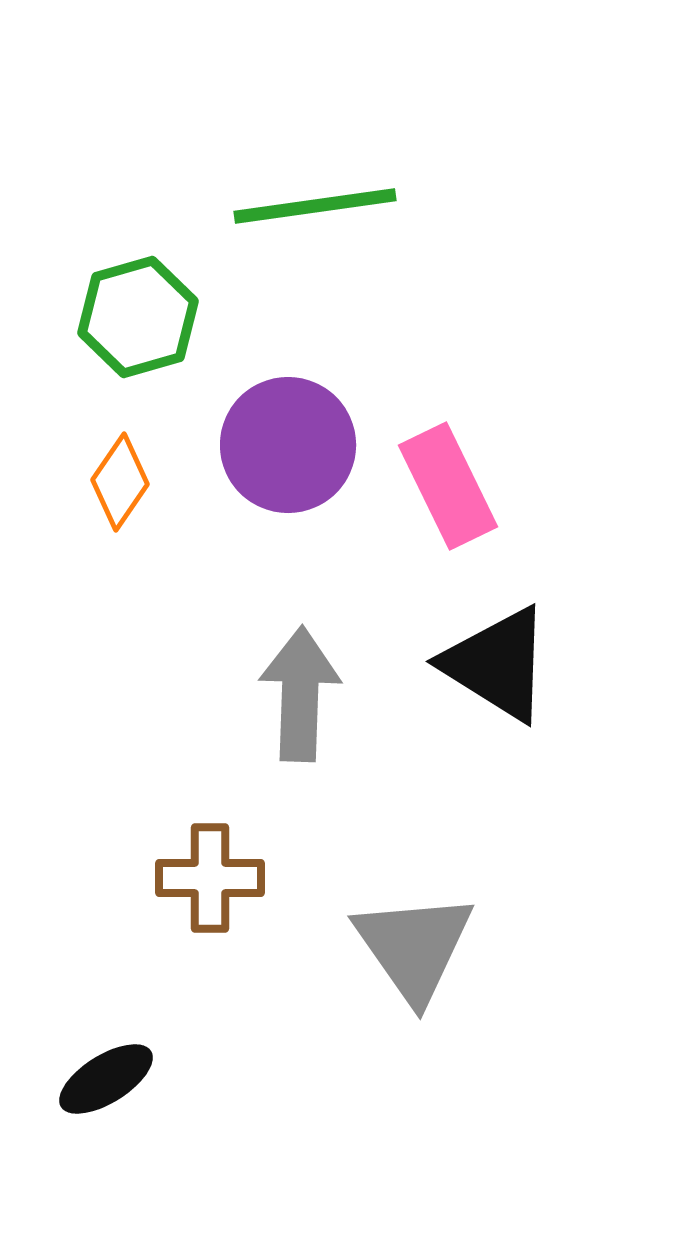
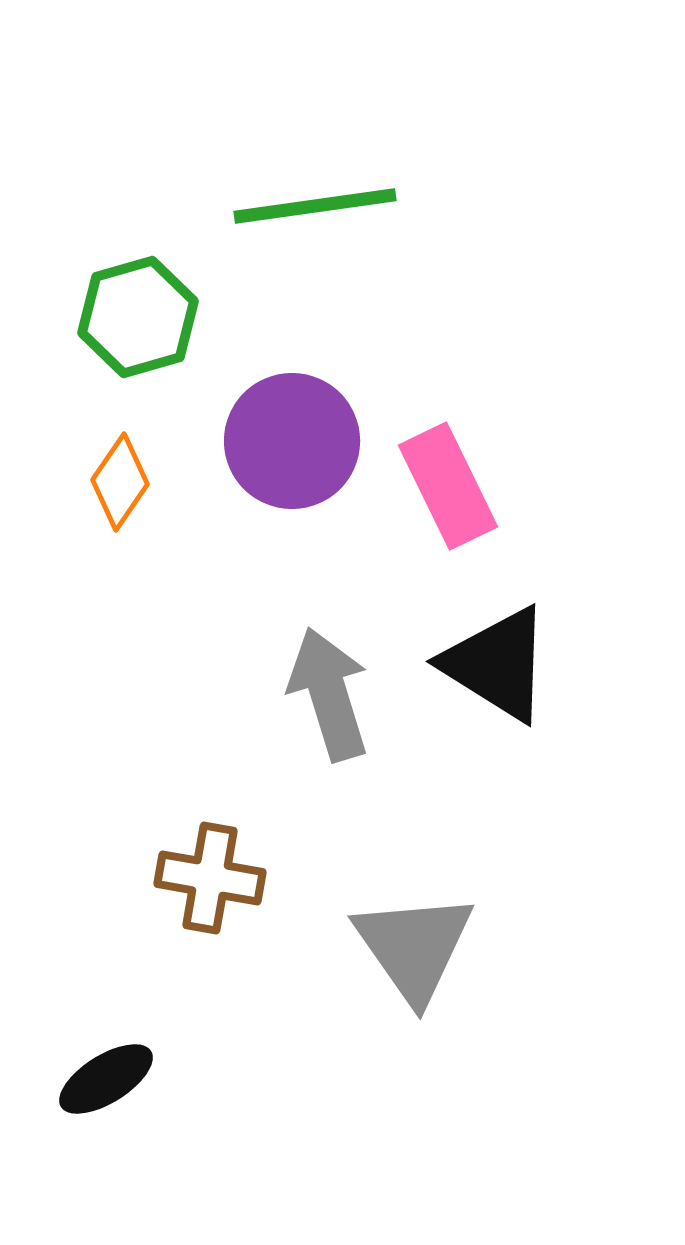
purple circle: moved 4 px right, 4 px up
gray arrow: moved 29 px right; rotated 19 degrees counterclockwise
brown cross: rotated 10 degrees clockwise
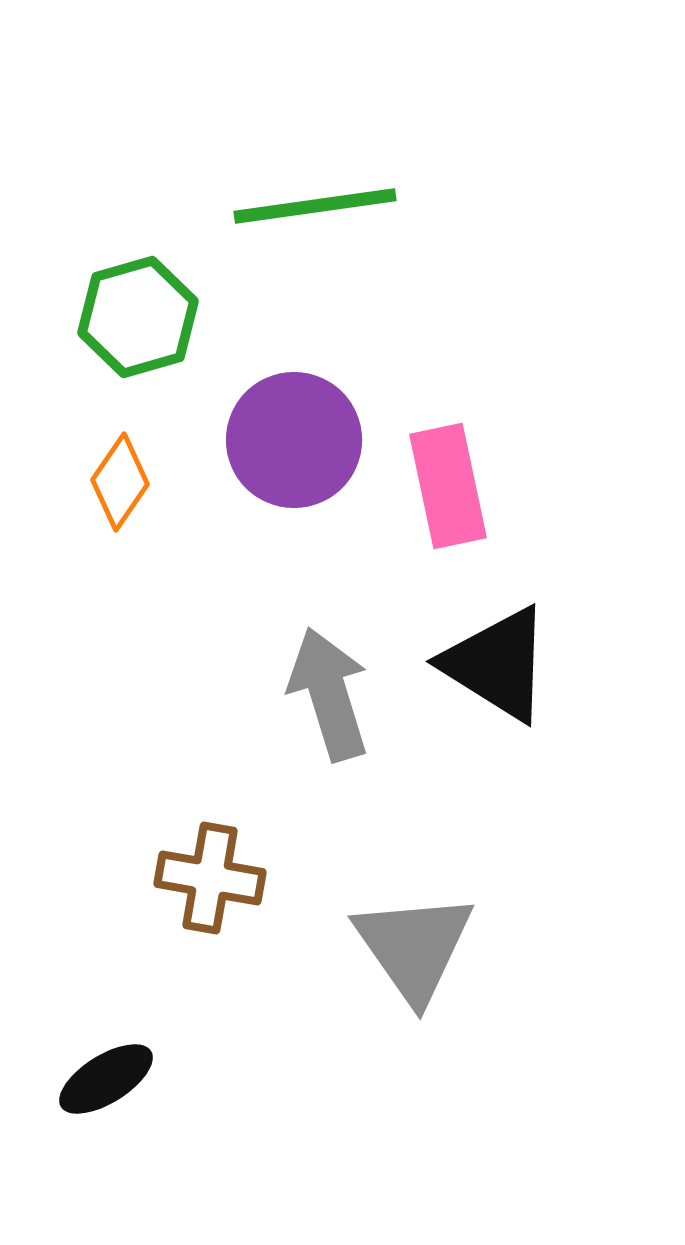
purple circle: moved 2 px right, 1 px up
pink rectangle: rotated 14 degrees clockwise
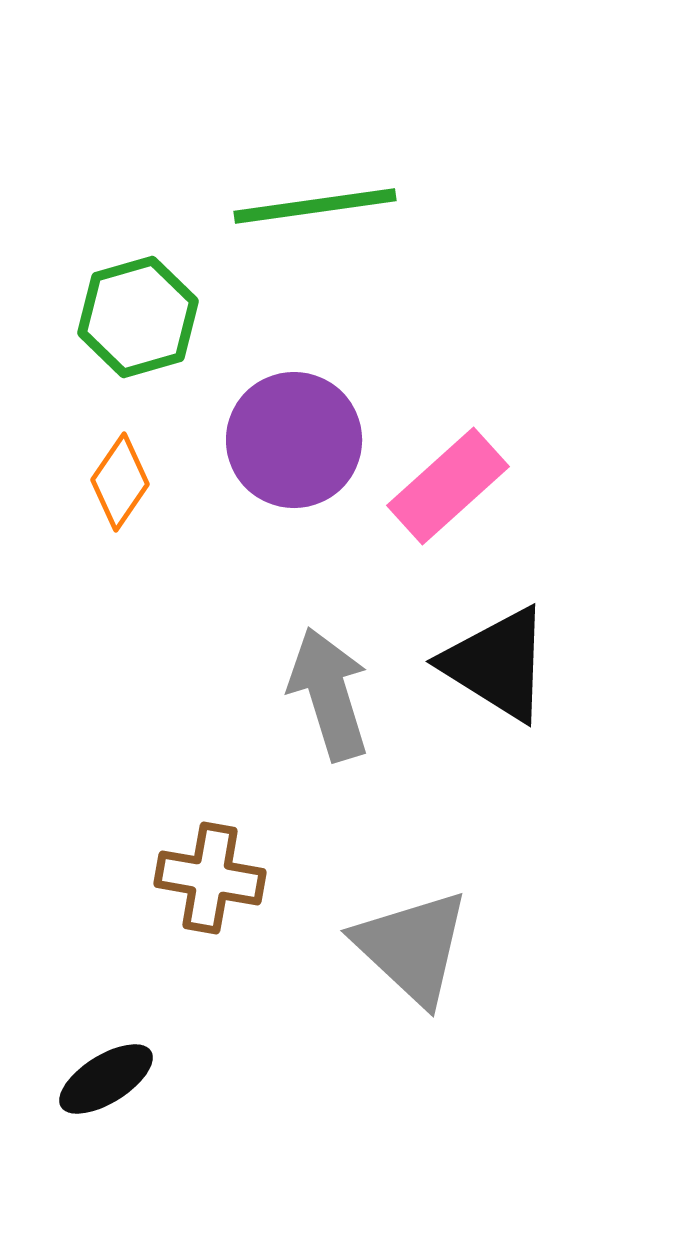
pink rectangle: rotated 60 degrees clockwise
gray triangle: moved 2 px left; rotated 12 degrees counterclockwise
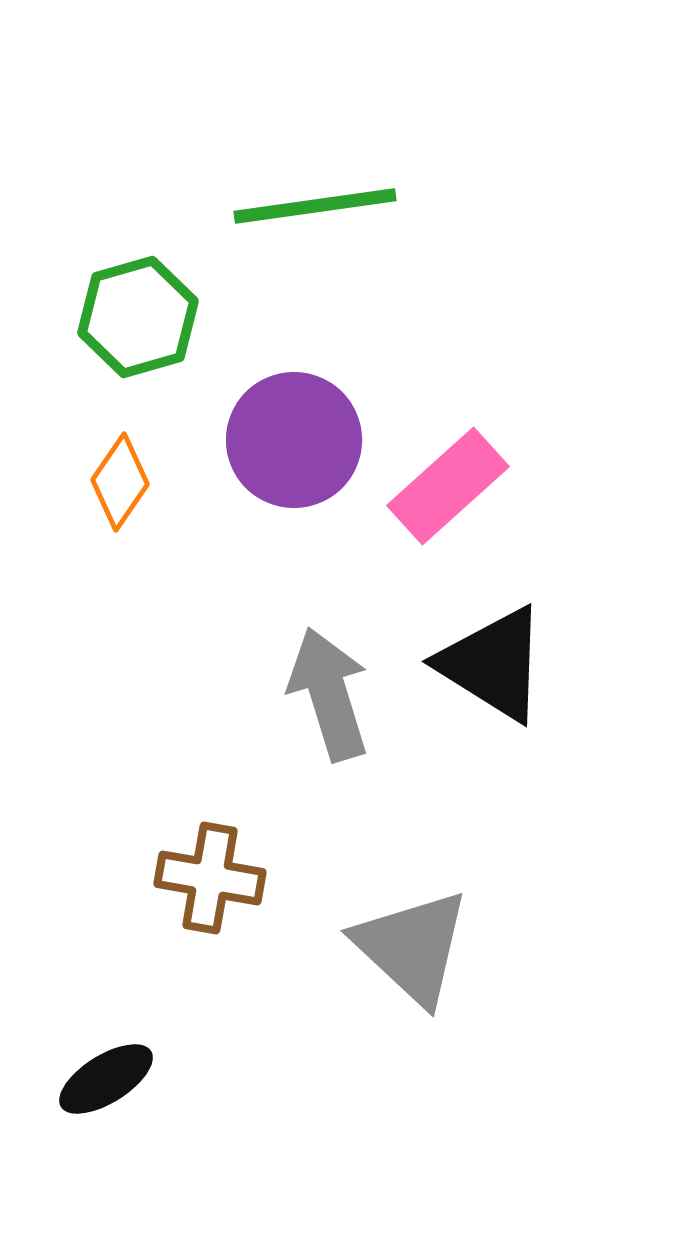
black triangle: moved 4 px left
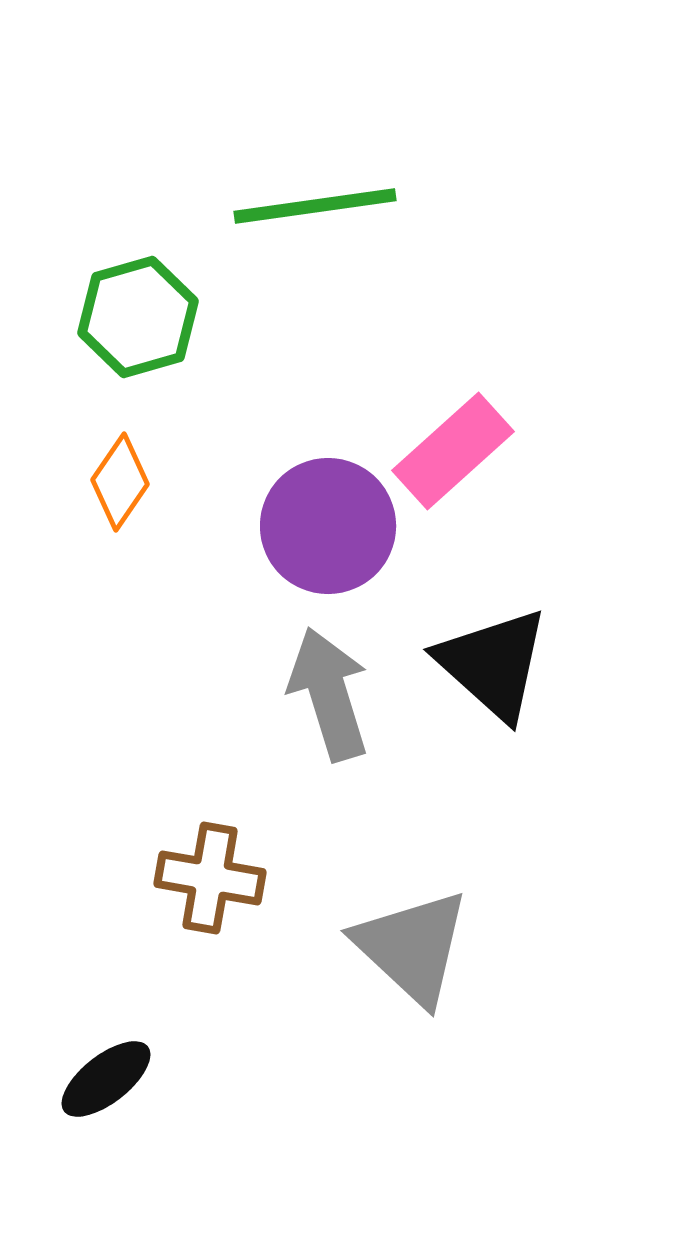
purple circle: moved 34 px right, 86 px down
pink rectangle: moved 5 px right, 35 px up
black triangle: rotated 10 degrees clockwise
black ellipse: rotated 6 degrees counterclockwise
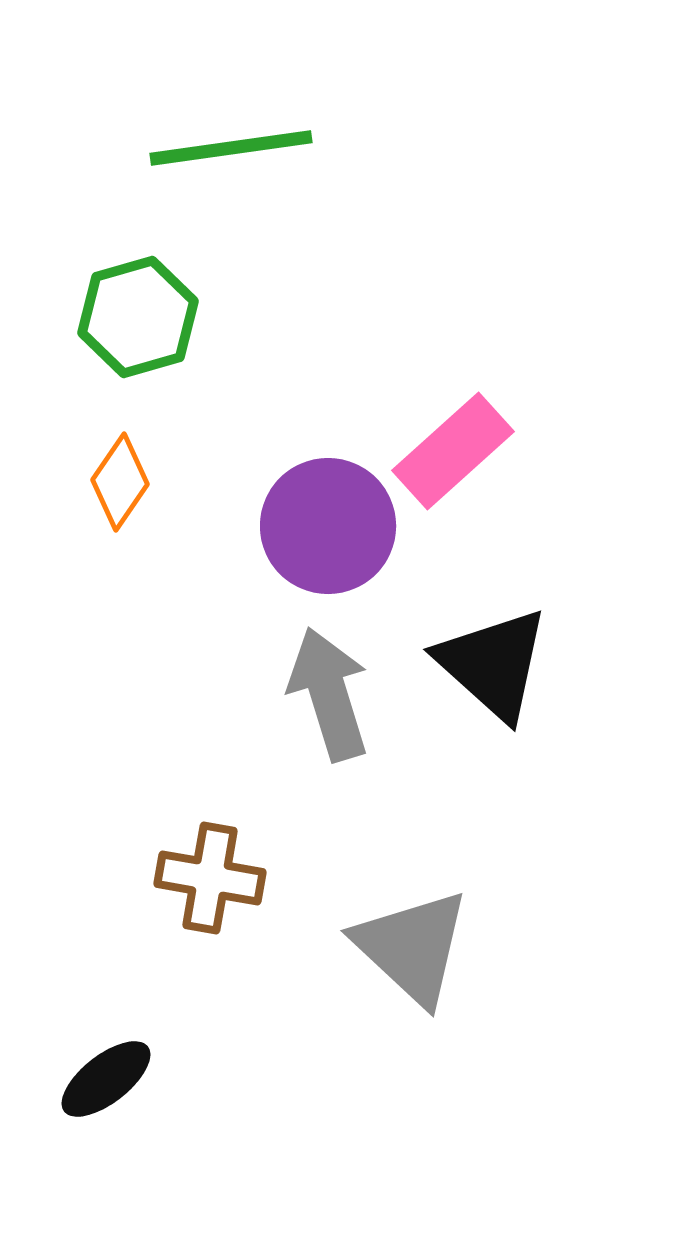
green line: moved 84 px left, 58 px up
